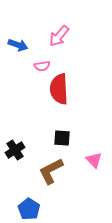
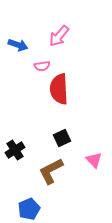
black square: rotated 30 degrees counterclockwise
blue pentagon: rotated 15 degrees clockwise
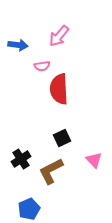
blue arrow: rotated 12 degrees counterclockwise
black cross: moved 6 px right, 9 px down
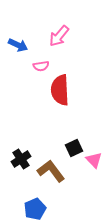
blue arrow: rotated 18 degrees clockwise
pink semicircle: moved 1 px left
red semicircle: moved 1 px right, 1 px down
black square: moved 12 px right, 10 px down
brown L-shape: rotated 80 degrees clockwise
blue pentagon: moved 6 px right
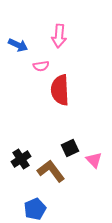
pink arrow: rotated 35 degrees counterclockwise
black square: moved 4 px left
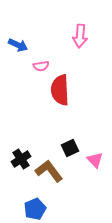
pink arrow: moved 21 px right
pink triangle: moved 1 px right
brown L-shape: moved 2 px left
